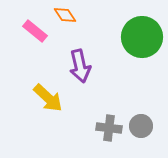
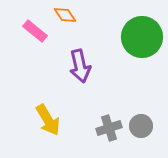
yellow arrow: moved 22 px down; rotated 16 degrees clockwise
gray cross: rotated 25 degrees counterclockwise
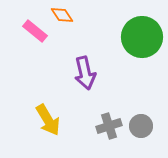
orange diamond: moved 3 px left
purple arrow: moved 5 px right, 7 px down
gray cross: moved 2 px up
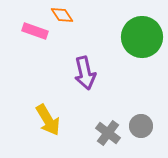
pink rectangle: rotated 20 degrees counterclockwise
gray cross: moved 1 px left, 7 px down; rotated 35 degrees counterclockwise
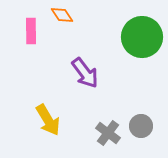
pink rectangle: moved 4 px left; rotated 70 degrees clockwise
purple arrow: rotated 24 degrees counterclockwise
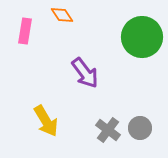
pink rectangle: moved 6 px left; rotated 10 degrees clockwise
yellow arrow: moved 2 px left, 1 px down
gray circle: moved 1 px left, 2 px down
gray cross: moved 3 px up
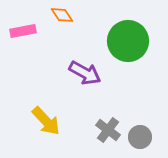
pink rectangle: moved 2 px left; rotated 70 degrees clockwise
green circle: moved 14 px left, 4 px down
purple arrow: rotated 24 degrees counterclockwise
yellow arrow: rotated 12 degrees counterclockwise
gray circle: moved 9 px down
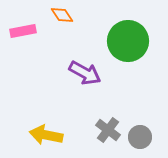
yellow arrow: moved 14 px down; rotated 144 degrees clockwise
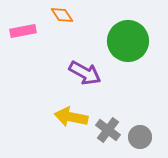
yellow arrow: moved 25 px right, 18 px up
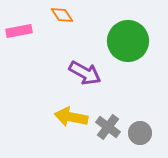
pink rectangle: moved 4 px left
gray cross: moved 3 px up
gray circle: moved 4 px up
